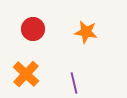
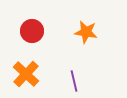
red circle: moved 1 px left, 2 px down
purple line: moved 2 px up
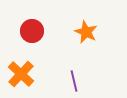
orange star: rotated 15 degrees clockwise
orange cross: moved 5 px left
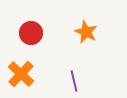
red circle: moved 1 px left, 2 px down
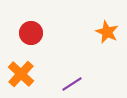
orange star: moved 21 px right
purple line: moved 2 px left, 3 px down; rotated 70 degrees clockwise
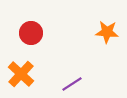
orange star: rotated 20 degrees counterclockwise
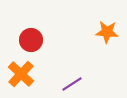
red circle: moved 7 px down
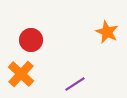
orange star: rotated 20 degrees clockwise
purple line: moved 3 px right
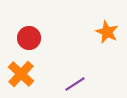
red circle: moved 2 px left, 2 px up
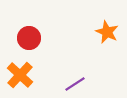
orange cross: moved 1 px left, 1 px down
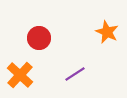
red circle: moved 10 px right
purple line: moved 10 px up
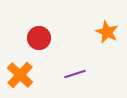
purple line: rotated 15 degrees clockwise
